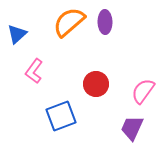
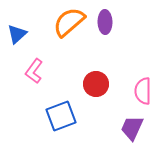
pink semicircle: rotated 36 degrees counterclockwise
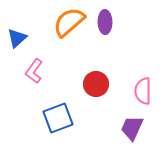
blue triangle: moved 4 px down
blue square: moved 3 px left, 2 px down
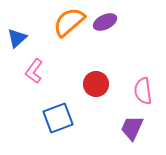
purple ellipse: rotated 65 degrees clockwise
pink semicircle: rotated 8 degrees counterclockwise
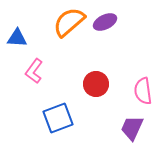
blue triangle: rotated 45 degrees clockwise
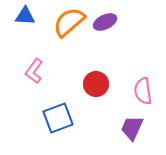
blue triangle: moved 8 px right, 22 px up
